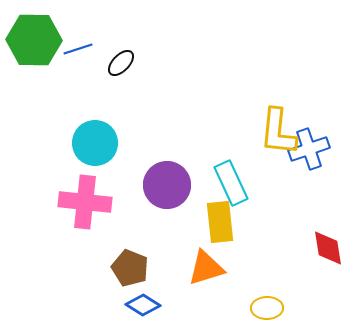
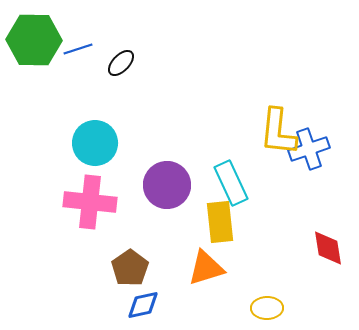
pink cross: moved 5 px right
brown pentagon: rotated 15 degrees clockwise
blue diamond: rotated 44 degrees counterclockwise
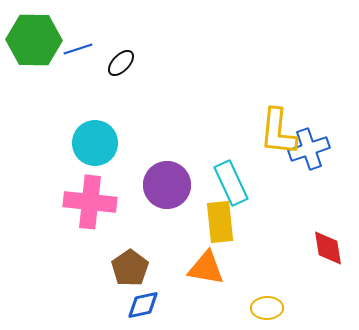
orange triangle: rotated 27 degrees clockwise
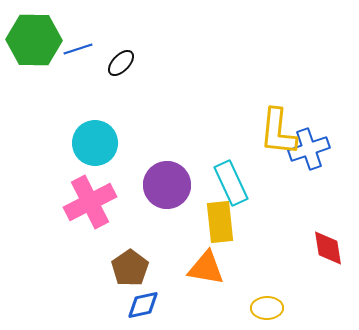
pink cross: rotated 33 degrees counterclockwise
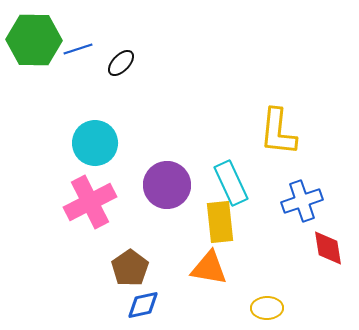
blue cross: moved 7 px left, 52 px down
orange triangle: moved 3 px right
